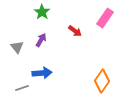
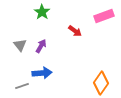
pink rectangle: moved 1 px left, 2 px up; rotated 36 degrees clockwise
purple arrow: moved 6 px down
gray triangle: moved 3 px right, 2 px up
orange diamond: moved 1 px left, 2 px down
gray line: moved 2 px up
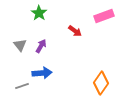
green star: moved 3 px left, 1 px down
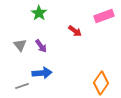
purple arrow: rotated 112 degrees clockwise
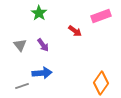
pink rectangle: moved 3 px left
purple arrow: moved 2 px right, 1 px up
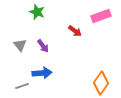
green star: moved 2 px left, 1 px up; rotated 14 degrees counterclockwise
purple arrow: moved 1 px down
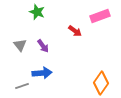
pink rectangle: moved 1 px left
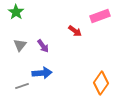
green star: moved 21 px left; rotated 14 degrees clockwise
gray triangle: rotated 16 degrees clockwise
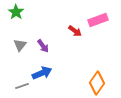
pink rectangle: moved 2 px left, 4 px down
blue arrow: rotated 18 degrees counterclockwise
orange diamond: moved 4 px left
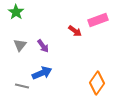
gray line: rotated 32 degrees clockwise
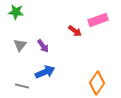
green star: rotated 28 degrees counterclockwise
blue arrow: moved 3 px right, 1 px up
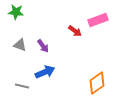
gray triangle: rotated 48 degrees counterclockwise
orange diamond: rotated 20 degrees clockwise
